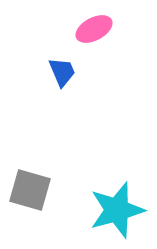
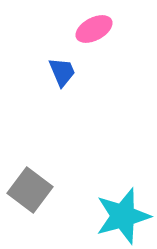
gray square: rotated 21 degrees clockwise
cyan star: moved 6 px right, 6 px down
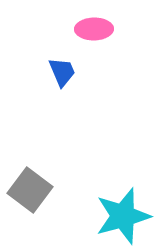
pink ellipse: rotated 27 degrees clockwise
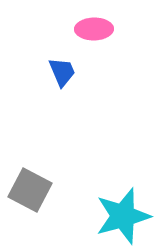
gray square: rotated 9 degrees counterclockwise
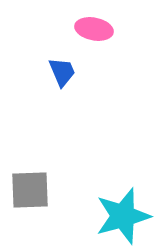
pink ellipse: rotated 12 degrees clockwise
gray square: rotated 30 degrees counterclockwise
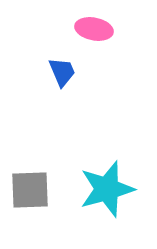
cyan star: moved 16 px left, 27 px up
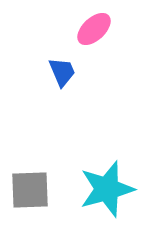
pink ellipse: rotated 54 degrees counterclockwise
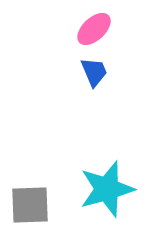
blue trapezoid: moved 32 px right
gray square: moved 15 px down
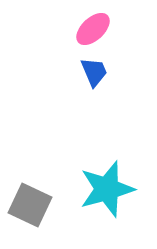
pink ellipse: moved 1 px left
gray square: rotated 27 degrees clockwise
